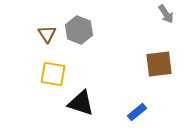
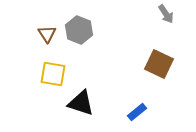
brown square: rotated 32 degrees clockwise
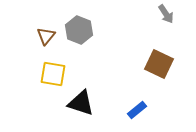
brown triangle: moved 1 px left, 2 px down; rotated 12 degrees clockwise
blue rectangle: moved 2 px up
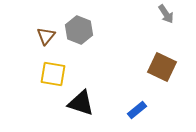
brown square: moved 3 px right, 3 px down
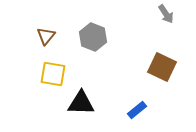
gray hexagon: moved 14 px right, 7 px down
black triangle: rotated 16 degrees counterclockwise
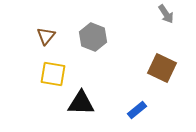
brown square: moved 1 px down
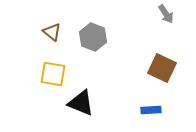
brown triangle: moved 6 px right, 4 px up; rotated 30 degrees counterclockwise
black triangle: rotated 20 degrees clockwise
blue rectangle: moved 14 px right; rotated 36 degrees clockwise
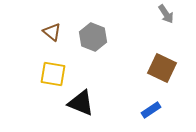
blue rectangle: rotated 30 degrees counterclockwise
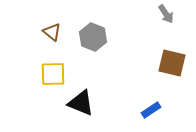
brown square: moved 10 px right, 5 px up; rotated 12 degrees counterclockwise
yellow square: rotated 12 degrees counterclockwise
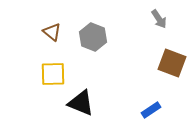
gray arrow: moved 7 px left, 5 px down
brown square: rotated 8 degrees clockwise
